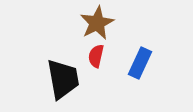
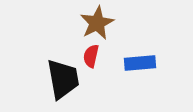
red semicircle: moved 5 px left
blue rectangle: rotated 60 degrees clockwise
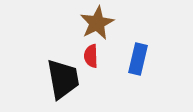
red semicircle: rotated 15 degrees counterclockwise
blue rectangle: moved 2 px left, 4 px up; rotated 72 degrees counterclockwise
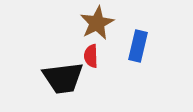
blue rectangle: moved 13 px up
black trapezoid: moved 1 px up; rotated 93 degrees clockwise
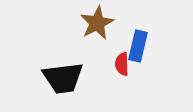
red semicircle: moved 31 px right, 8 px down
